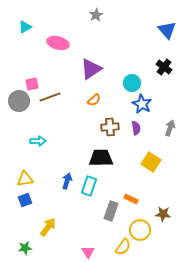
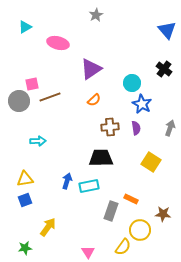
black cross: moved 2 px down
cyan rectangle: rotated 60 degrees clockwise
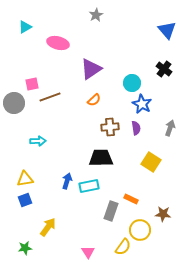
gray circle: moved 5 px left, 2 px down
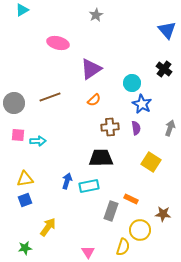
cyan triangle: moved 3 px left, 17 px up
pink square: moved 14 px left, 51 px down; rotated 16 degrees clockwise
yellow semicircle: rotated 18 degrees counterclockwise
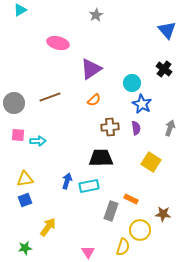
cyan triangle: moved 2 px left
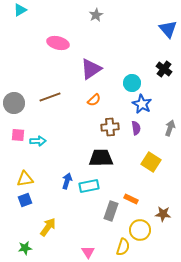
blue triangle: moved 1 px right, 1 px up
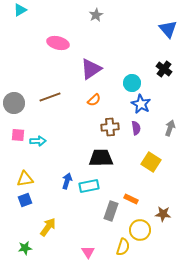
blue star: moved 1 px left
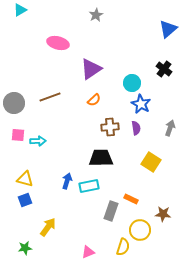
blue triangle: rotated 30 degrees clockwise
yellow triangle: rotated 24 degrees clockwise
pink triangle: rotated 40 degrees clockwise
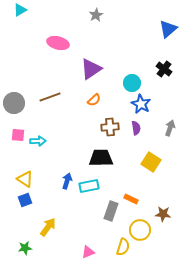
yellow triangle: rotated 18 degrees clockwise
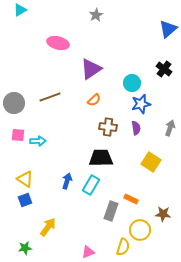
blue star: rotated 30 degrees clockwise
brown cross: moved 2 px left; rotated 12 degrees clockwise
cyan rectangle: moved 2 px right, 1 px up; rotated 48 degrees counterclockwise
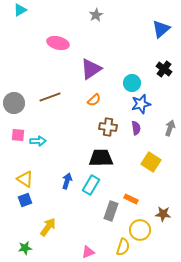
blue triangle: moved 7 px left
